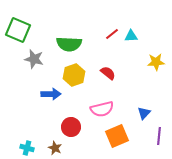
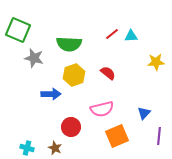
gray star: moved 1 px up
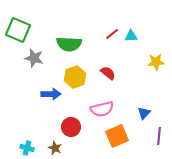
yellow hexagon: moved 1 px right, 2 px down
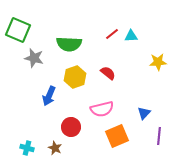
yellow star: moved 2 px right
blue arrow: moved 2 px left, 2 px down; rotated 114 degrees clockwise
